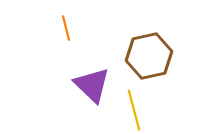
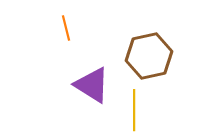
purple triangle: rotated 12 degrees counterclockwise
yellow line: rotated 15 degrees clockwise
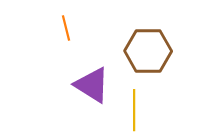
brown hexagon: moved 1 px left, 5 px up; rotated 12 degrees clockwise
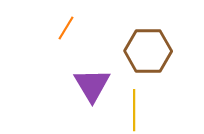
orange line: rotated 45 degrees clockwise
purple triangle: rotated 27 degrees clockwise
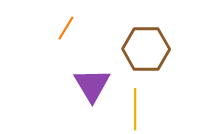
brown hexagon: moved 2 px left, 2 px up
yellow line: moved 1 px right, 1 px up
